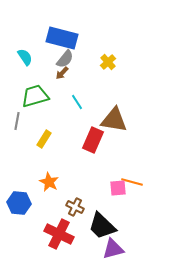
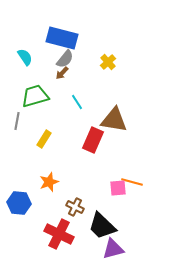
orange star: rotated 24 degrees clockwise
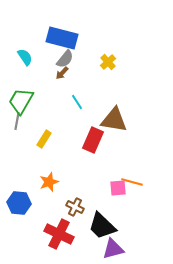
green trapezoid: moved 14 px left, 5 px down; rotated 44 degrees counterclockwise
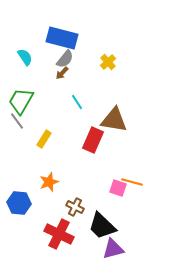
gray line: rotated 48 degrees counterclockwise
pink square: rotated 24 degrees clockwise
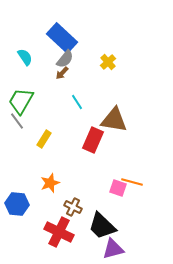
blue rectangle: rotated 28 degrees clockwise
orange star: moved 1 px right, 1 px down
blue hexagon: moved 2 px left, 1 px down
brown cross: moved 2 px left
red cross: moved 2 px up
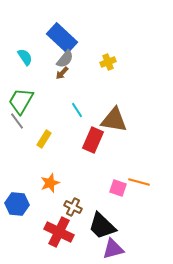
yellow cross: rotated 21 degrees clockwise
cyan line: moved 8 px down
orange line: moved 7 px right
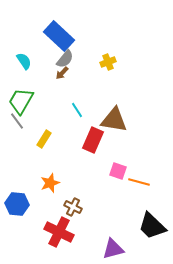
blue rectangle: moved 3 px left, 2 px up
cyan semicircle: moved 1 px left, 4 px down
pink square: moved 17 px up
black trapezoid: moved 50 px right
